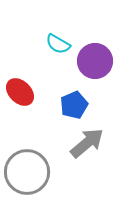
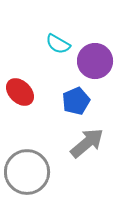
blue pentagon: moved 2 px right, 4 px up
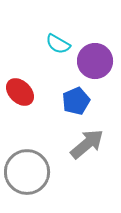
gray arrow: moved 1 px down
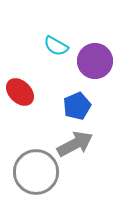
cyan semicircle: moved 2 px left, 2 px down
blue pentagon: moved 1 px right, 5 px down
gray arrow: moved 12 px left; rotated 12 degrees clockwise
gray circle: moved 9 px right
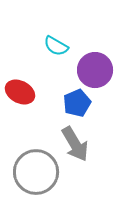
purple circle: moved 9 px down
red ellipse: rotated 16 degrees counterclockwise
blue pentagon: moved 3 px up
gray arrow: rotated 87 degrees clockwise
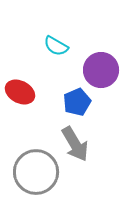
purple circle: moved 6 px right
blue pentagon: moved 1 px up
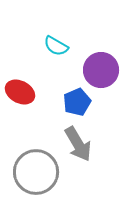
gray arrow: moved 3 px right
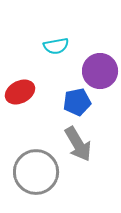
cyan semicircle: rotated 40 degrees counterclockwise
purple circle: moved 1 px left, 1 px down
red ellipse: rotated 56 degrees counterclockwise
blue pentagon: rotated 12 degrees clockwise
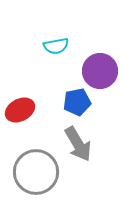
red ellipse: moved 18 px down
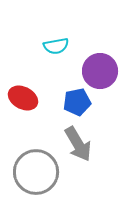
red ellipse: moved 3 px right, 12 px up; rotated 56 degrees clockwise
